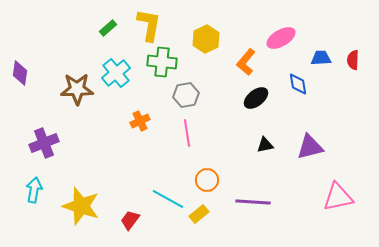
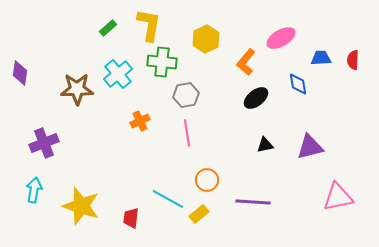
cyan cross: moved 2 px right, 1 px down
red trapezoid: moved 1 px right, 2 px up; rotated 30 degrees counterclockwise
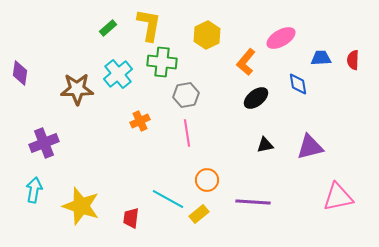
yellow hexagon: moved 1 px right, 4 px up
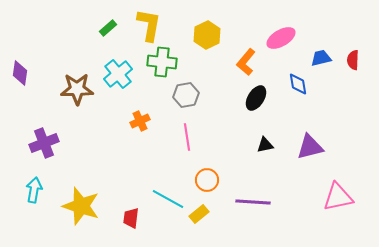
blue trapezoid: rotated 10 degrees counterclockwise
black ellipse: rotated 20 degrees counterclockwise
pink line: moved 4 px down
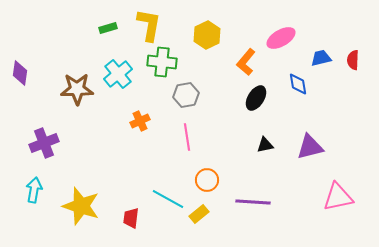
green rectangle: rotated 24 degrees clockwise
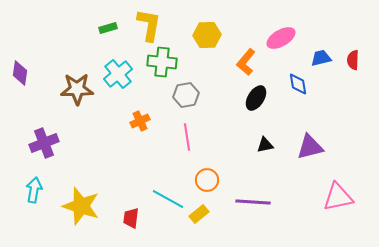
yellow hexagon: rotated 24 degrees clockwise
